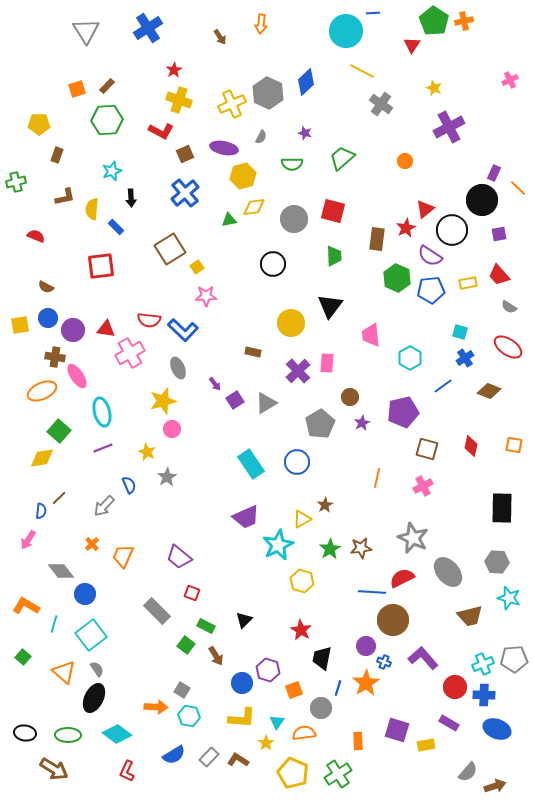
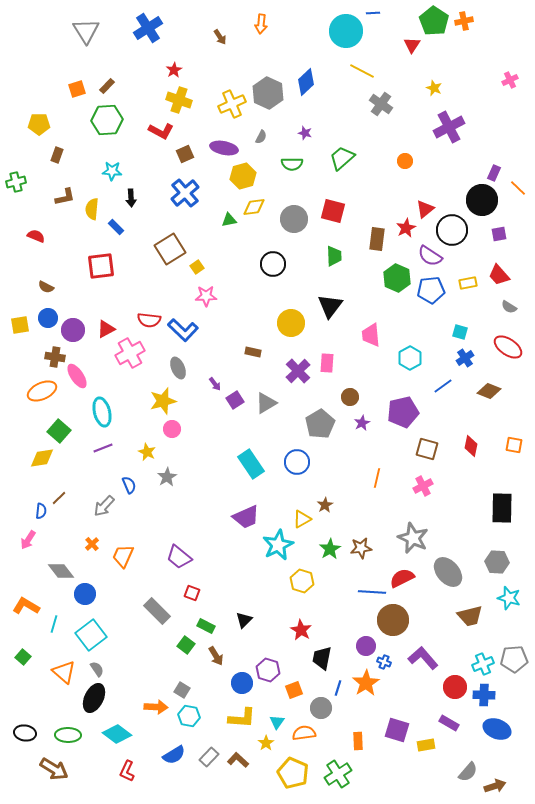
cyan star at (112, 171): rotated 24 degrees clockwise
red triangle at (106, 329): rotated 36 degrees counterclockwise
brown L-shape at (238, 760): rotated 10 degrees clockwise
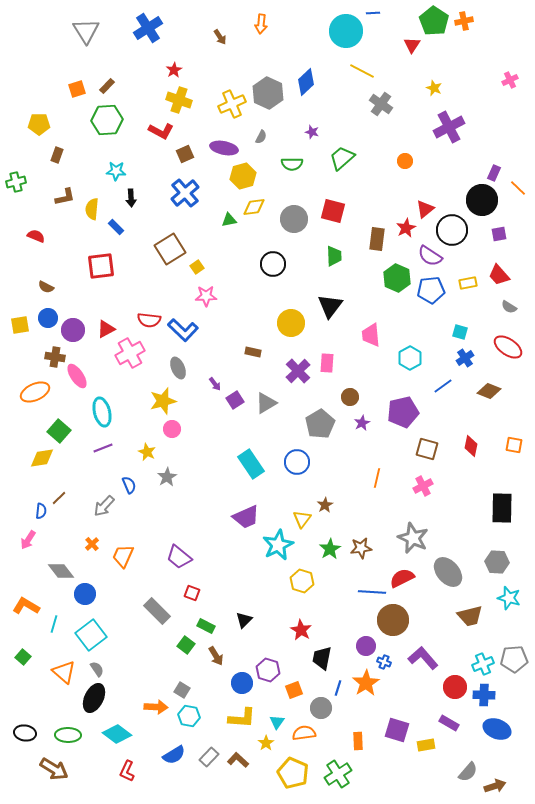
purple star at (305, 133): moved 7 px right, 1 px up
cyan star at (112, 171): moved 4 px right
orange ellipse at (42, 391): moved 7 px left, 1 px down
yellow triangle at (302, 519): rotated 24 degrees counterclockwise
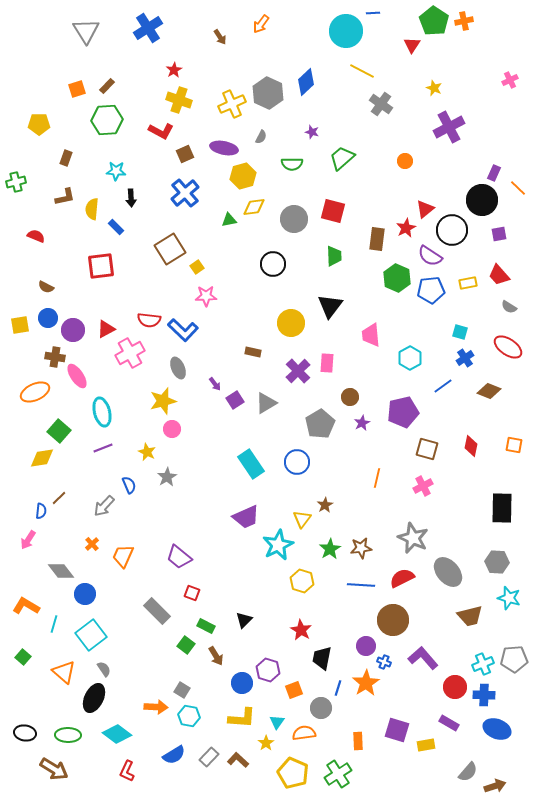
orange arrow at (261, 24): rotated 30 degrees clockwise
brown rectangle at (57, 155): moved 9 px right, 3 px down
blue line at (372, 592): moved 11 px left, 7 px up
gray semicircle at (97, 669): moved 7 px right
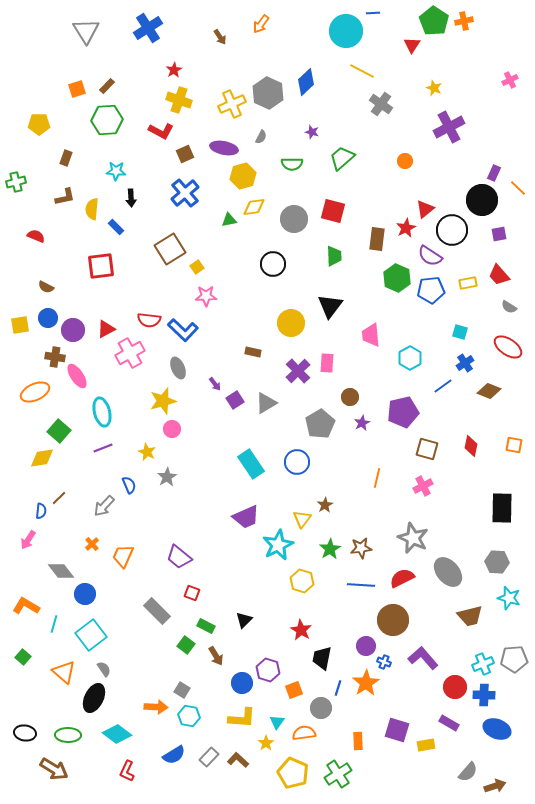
blue cross at (465, 358): moved 5 px down
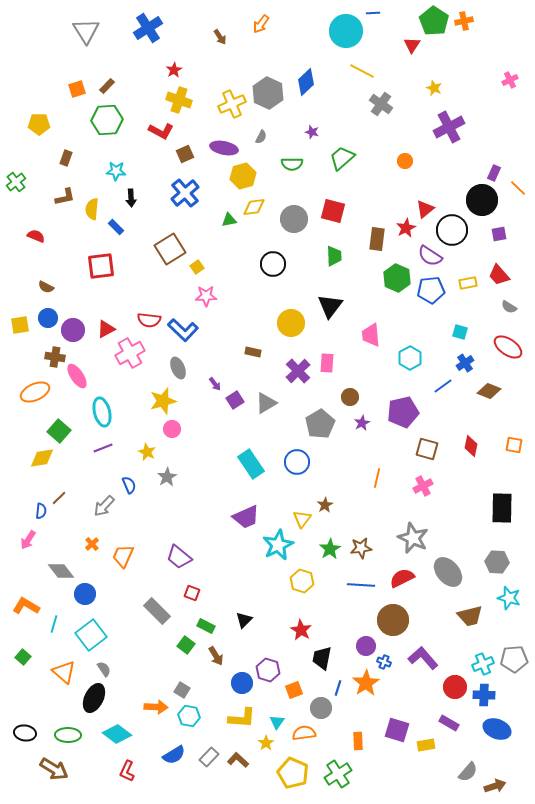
green cross at (16, 182): rotated 24 degrees counterclockwise
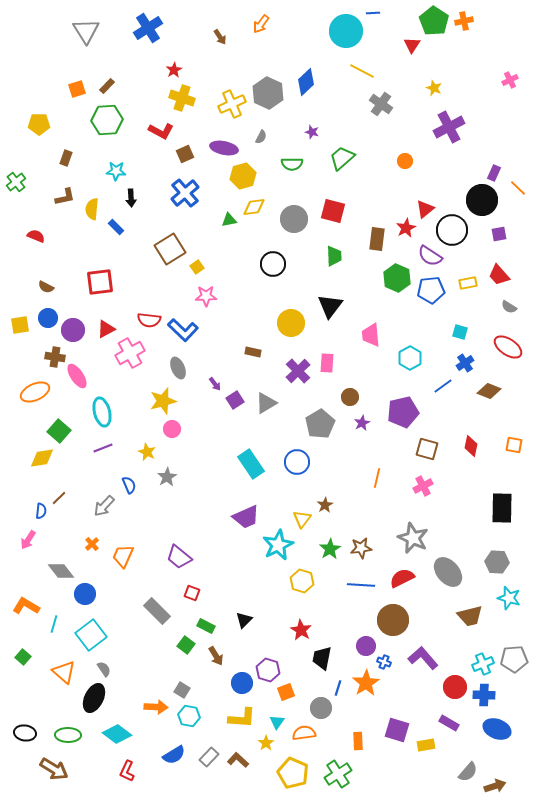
yellow cross at (179, 100): moved 3 px right, 2 px up
red square at (101, 266): moved 1 px left, 16 px down
orange square at (294, 690): moved 8 px left, 2 px down
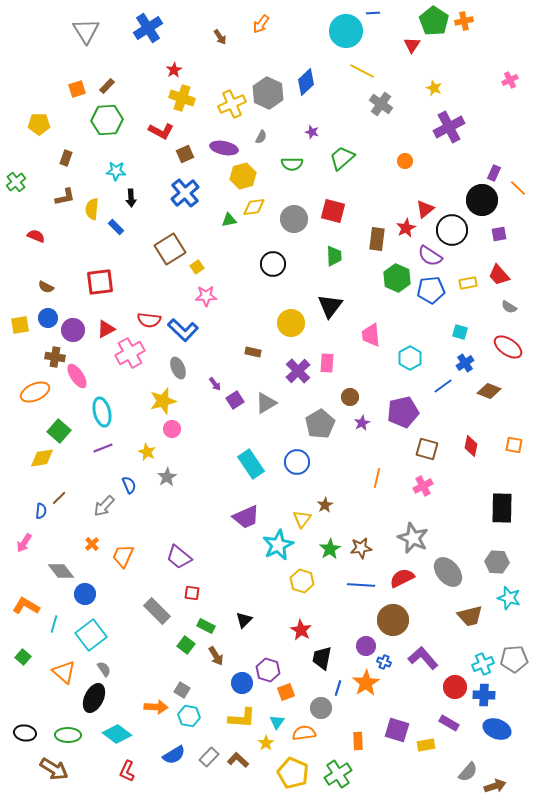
pink arrow at (28, 540): moved 4 px left, 3 px down
red square at (192, 593): rotated 14 degrees counterclockwise
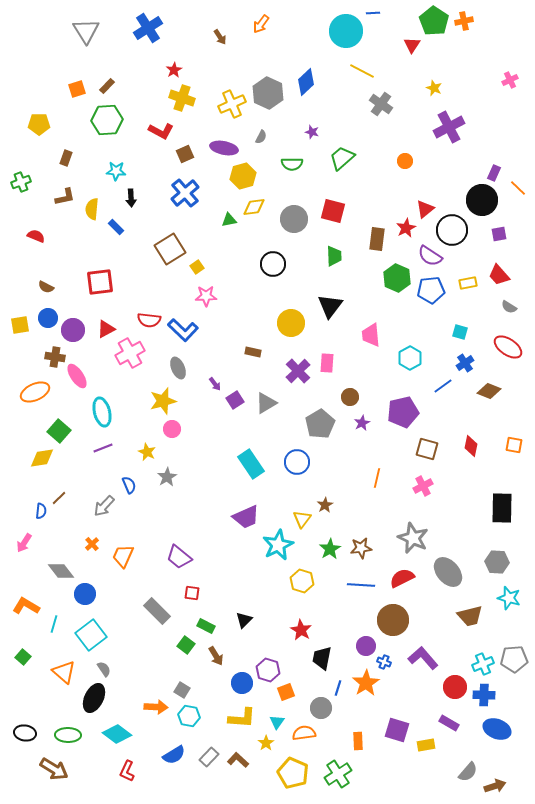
green cross at (16, 182): moved 5 px right; rotated 18 degrees clockwise
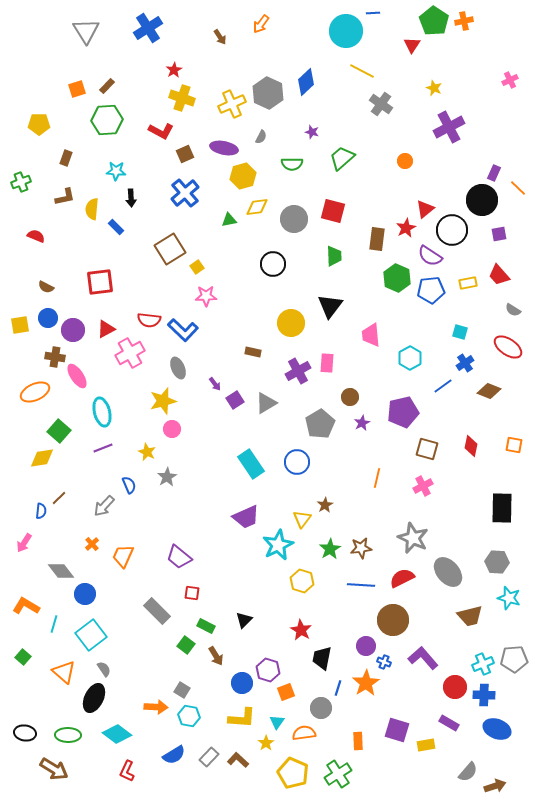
yellow diamond at (254, 207): moved 3 px right
gray semicircle at (509, 307): moved 4 px right, 3 px down
purple cross at (298, 371): rotated 15 degrees clockwise
